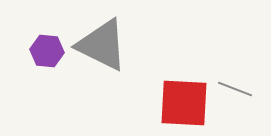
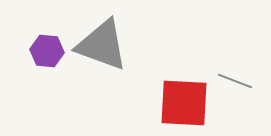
gray triangle: rotated 6 degrees counterclockwise
gray line: moved 8 px up
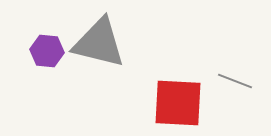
gray triangle: moved 3 px left, 2 px up; rotated 6 degrees counterclockwise
red square: moved 6 px left
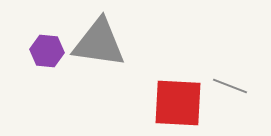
gray triangle: rotated 6 degrees counterclockwise
gray line: moved 5 px left, 5 px down
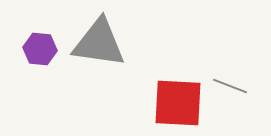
purple hexagon: moved 7 px left, 2 px up
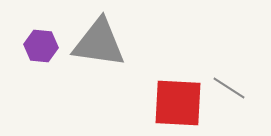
purple hexagon: moved 1 px right, 3 px up
gray line: moved 1 px left, 2 px down; rotated 12 degrees clockwise
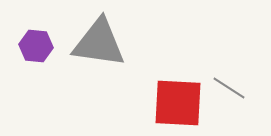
purple hexagon: moved 5 px left
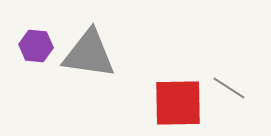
gray triangle: moved 10 px left, 11 px down
red square: rotated 4 degrees counterclockwise
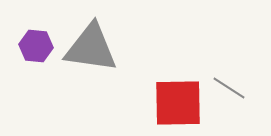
gray triangle: moved 2 px right, 6 px up
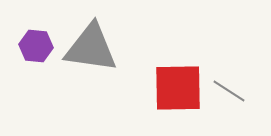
gray line: moved 3 px down
red square: moved 15 px up
